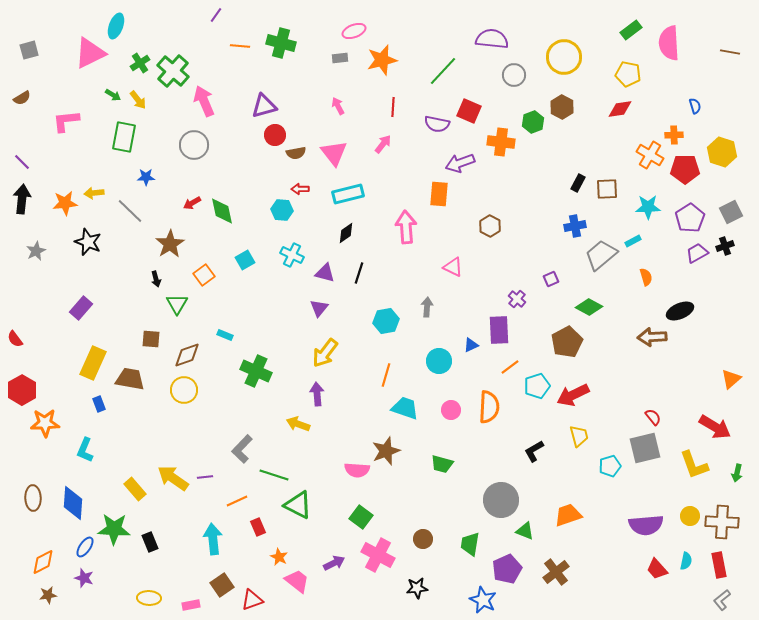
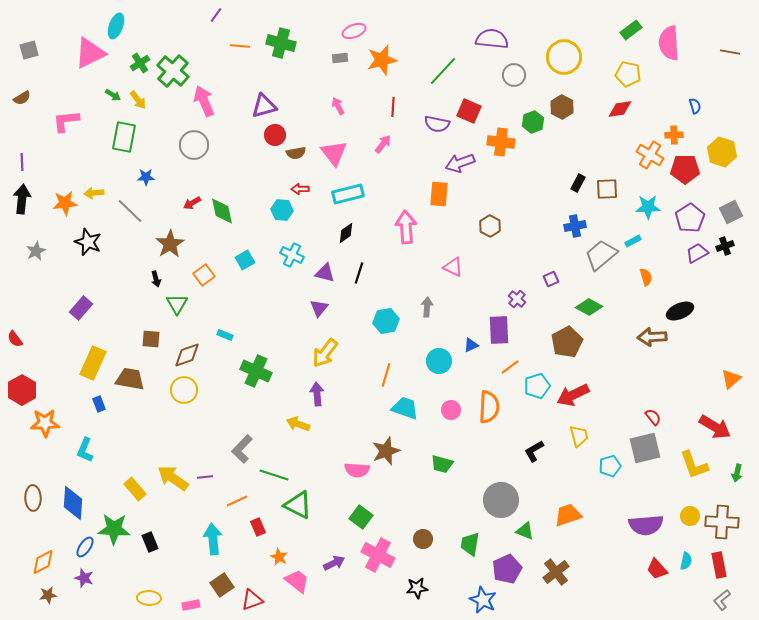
purple line at (22, 162): rotated 42 degrees clockwise
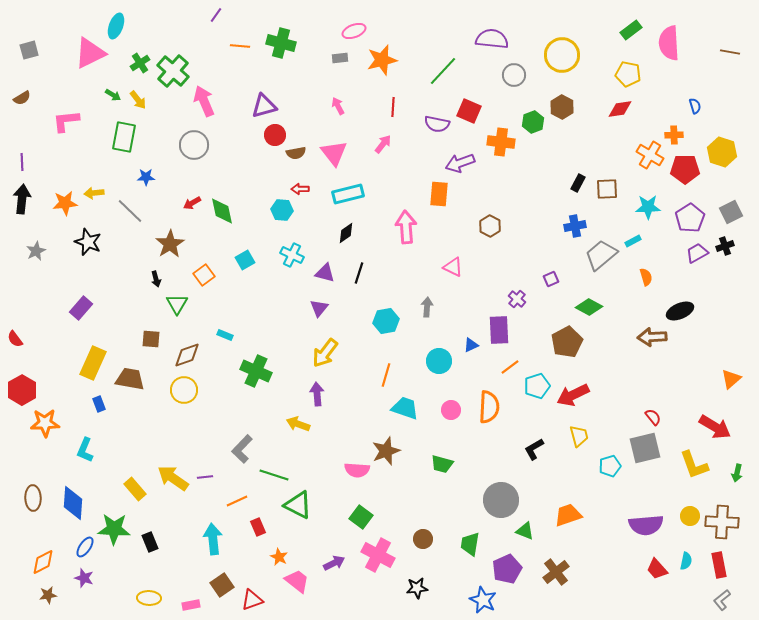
yellow circle at (564, 57): moved 2 px left, 2 px up
black L-shape at (534, 451): moved 2 px up
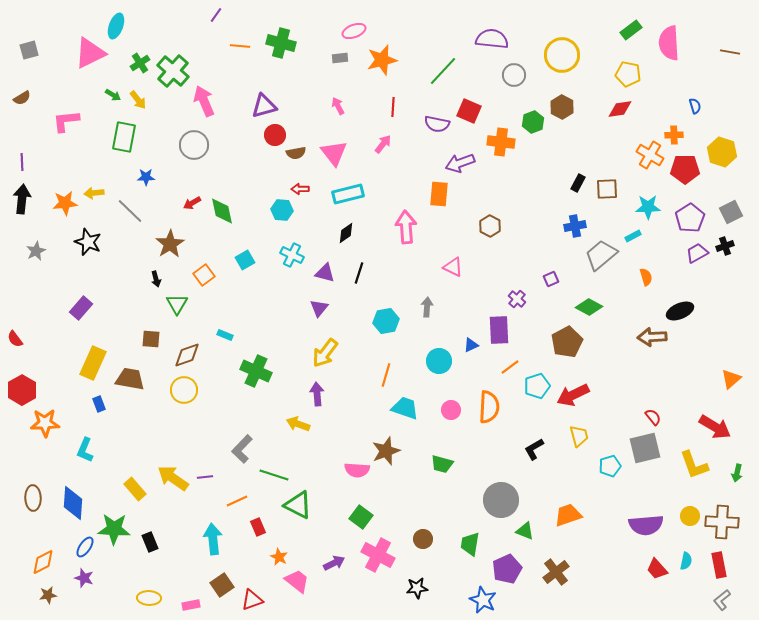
cyan rectangle at (633, 241): moved 5 px up
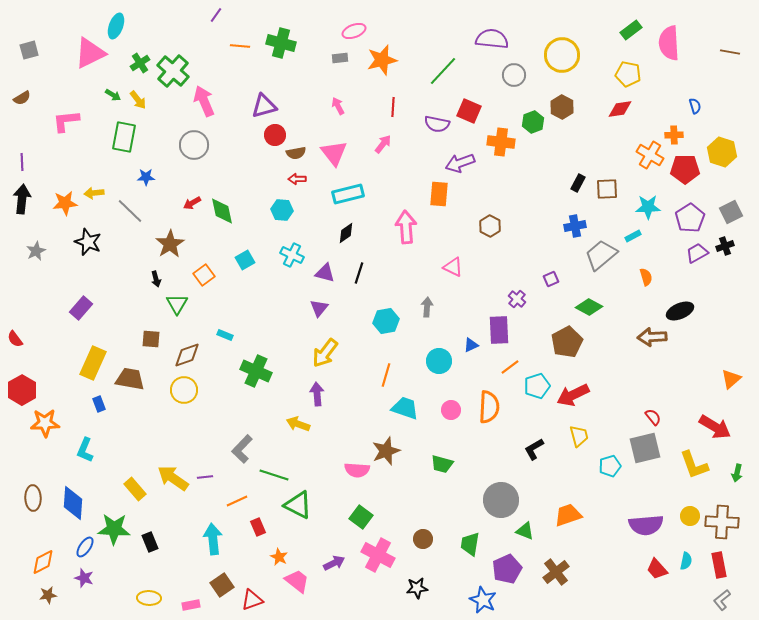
red arrow at (300, 189): moved 3 px left, 10 px up
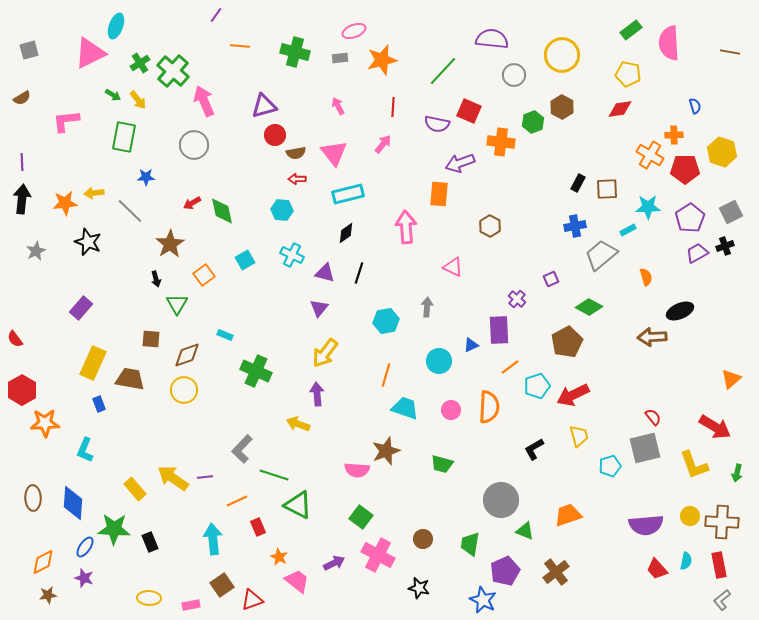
green cross at (281, 43): moved 14 px right, 9 px down
cyan rectangle at (633, 236): moved 5 px left, 6 px up
purple pentagon at (507, 569): moved 2 px left, 2 px down
black star at (417, 588): moved 2 px right; rotated 20 degrees clockwise
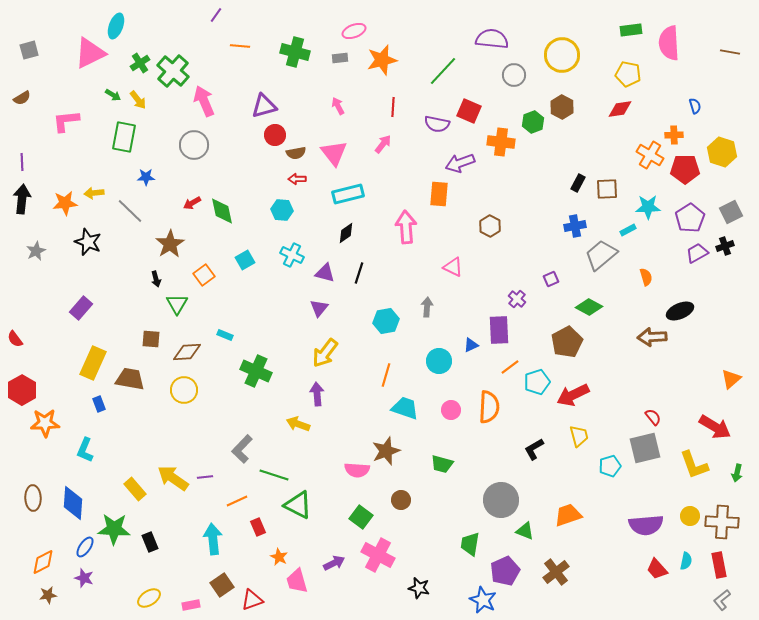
green rectangle at (631, 30): rotated 30 degrees clockwise
brown diamond at (187, 355): moved 3 px up; rotated 16 degrees clockwise
cyan pentagon at (537, 386): moved 4 px up
brown circle at (423, 539): moved 22 px left, 39 px up
pink trapezoid at (297, 581): rotated 144 degrees counterclockwise
yellow ellipse at (149, 598): rotated 35 degrees counterclockwise
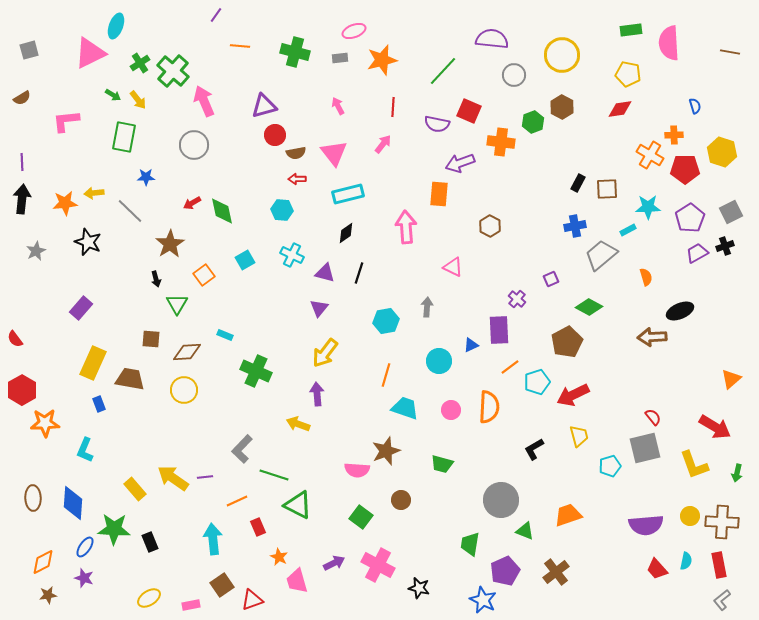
pink cross at (378, 555): moved 10 px down
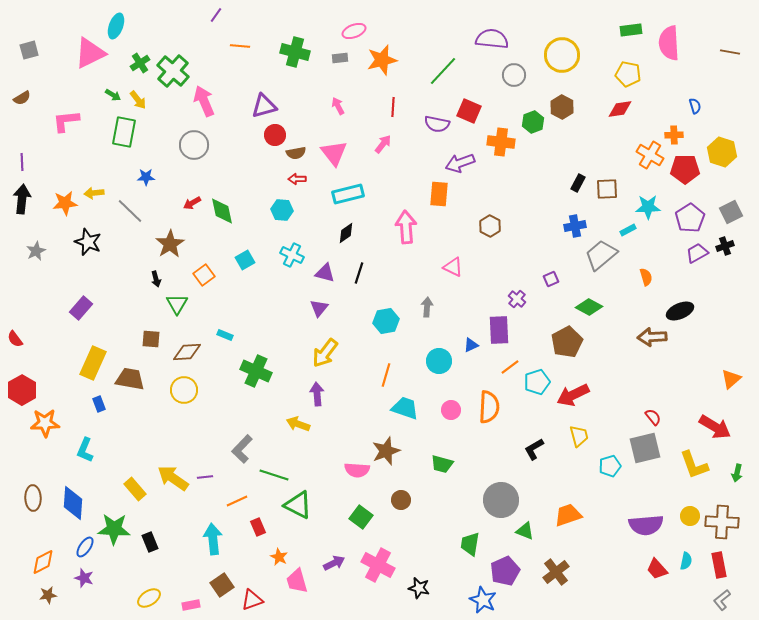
green rectangle at (124, 137): moved 5 px up
